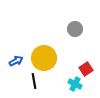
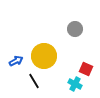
yellow circle: moved 2 px up
red square: rotated 32 degrees counterclockwise
black line: rotated 21 degrees counterclockwise
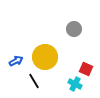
gray circle: moved 1 px left
yellow circle: moved 1 px right, 1 px down
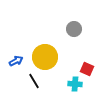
red square: moved 1 px right
cyan cross: rotated 24 degrees counterclockwise
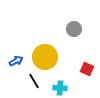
cyan cross: moved 15 px left, 4 px down
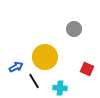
blue arrow: moved 6 px down
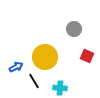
red square: moved 13 px up
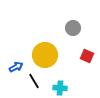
gray circle: moved 1 px left, 1 px up
yellow circle: moved 2 px up
